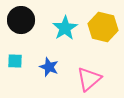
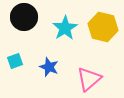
black circle: moved 3 px right, 3 px up
cyan square: rotated 21 degrees counterclockwise
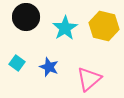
black circle: moved 2 px right
yellow hexagon: moved 1 px right, 1 px up
cyan square: moved 2 px right, 2 px down; rotated 35 degrees counterclockwise
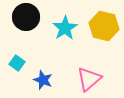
blue star: moved 6 px left, 13 px down
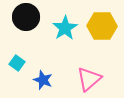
yellow hexagon: moved 2 px left; rotated 12 degrees counterclockwise
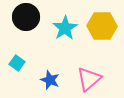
blue star: moved 7 px right
